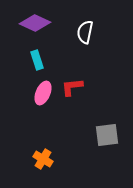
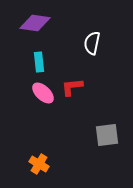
purple diamond: rotated 16 degrees counterclockwise
white semicircle: moved 7 px right, 11 px down
cyan rectangle: moved 2 px right, 2 px down; rotated 12 degrees clockwise
pink ellipse: rotated 70 degrees counterclockwise
orange cross: moved 4 px left, 5 px down
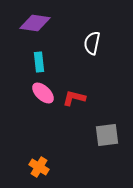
red L-shape: moved 2 px right, 11 px down; rotated 20 degrees clockwise
orange cross: moved 3 px down
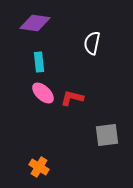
red L-shape: moved 2 px left
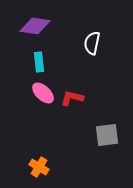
purple diamond: moved 3 px down
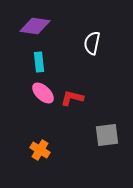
orange cross: moved 1 px right, 17 px up
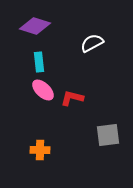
purple diamond: rotated 8 degrees clockwise
white semicircle: rotated 50 degrees clockwise
pink ellipse: moved 3 px up
gray square: moved 1 px right
orange cross: rotated 30 degrees counterclockwise
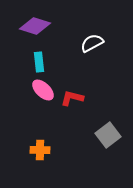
gray square: rotated 30 degrees counterclockwise
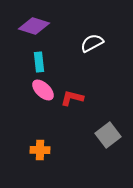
purple diamond: moved 1 px left
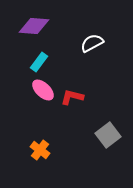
purple diamond: rotated 12 degrees counterclockwise
cyan rectangle: rotated 42 degrees clockwise
red L-shape: moved 1 px up
orange cross: rotated 36 degrees clockwise
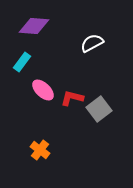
cyan rectangle: moved 17 px left
red L-shape: moved 1 px down
gray square: moved 9 px left, 26 px up
